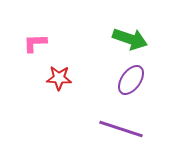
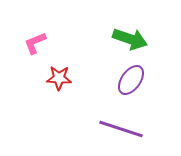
pink L-shape: rotated 20 degrees counterclockwise
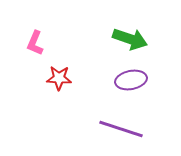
pink L-shape: rotated 45 degrees counterclockwise
purple ellipse: rotated 44 degrees clockwise
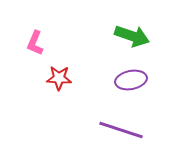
green arrow: moved 2 px right, 3 px up
purple line: moved 1 px down
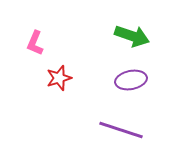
red star: rotated 20 degrees counterclockwise
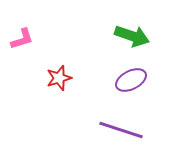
pink L-shape: moved 13 px left, 4 px up; rotated 130 degrees counterclockwise
purple ellipse: rotated 16 degrees counterclockwise
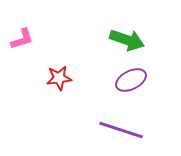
green arrow: moved 5 px left, 4 px down
red star: rotated 10 degrees clockwise
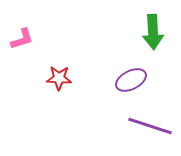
green arrow: moved 26 px right, 8 px up; rotated 68 degrees clockwise
red star: rotated 10 degrees clockwise
purple line: moved 29 px right, 4 px up
